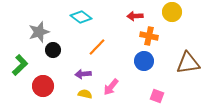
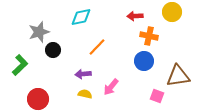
cyan diamond: rotated 50 degrees counterclockwise
brown triangle: moved 10 px left, 13 px down
red circle: moved 5 px left, 13 px down
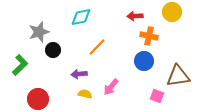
purple arrow: moved 4 px left
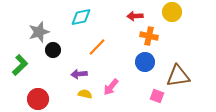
blue circle: moved 1 px right, 1 px down
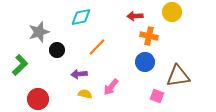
black circle: moved 4 px right
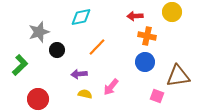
orange cross: moved 2 px left
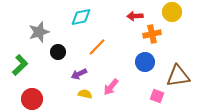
orange cross: moved 5 px right, 2 px up; rotated 24 degrees counterclockwise
black circle: moved 1 px right, 2 px down
purple arrow: rotated 21 degrees counterclockwise
red circle: moved 6 px left
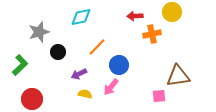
blue circle: moved 26 px left, 3 px down
pink square: moved 2 px right; rotated 24 degrees counterclockwise
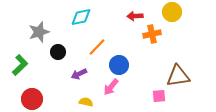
yellow semicircle: moved 1 px right, 8 px down
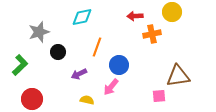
cyan diamond: moved 1 px right
orange line: rotated 24 degrees counterclockwise
yellow semicircle: moved 1 px right, 2 px up
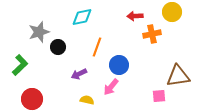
black circle: moved 5 px up
